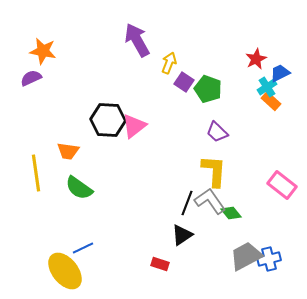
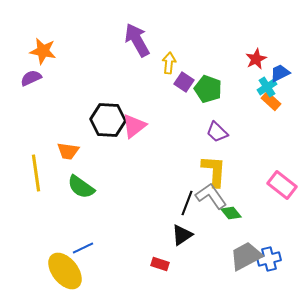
yellow arrow: rotated 15 degrees counterclockwise
green semicircle: moved 2 px right, 1 px up
gray L-shape: moved 1 px right, 5 px up
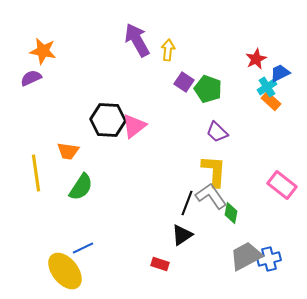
yellow arrow: moved 1 px left, 13 px up
green semicircle: rotated 92 degrees counterclockwise
green diamond: rotated 50 degrees clockwise
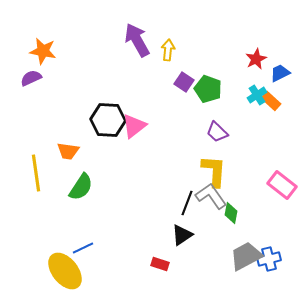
cyan cross: moved 10 px left, 8 px down
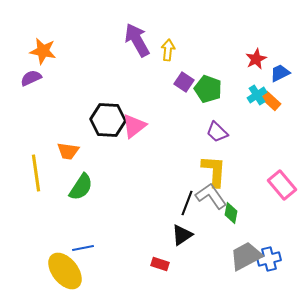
pink rectangle: rotated 12 degrees clockwise
blue line: rotated 15 degrees clockwise
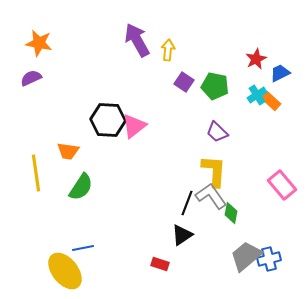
orange star: moved 4 px left, 8 px up
green pentagon: moved 7 px right, 3 px up; rotated 8 degrees counterclockwise
gray trapezoid: rotated 12 degrees counterclockwise
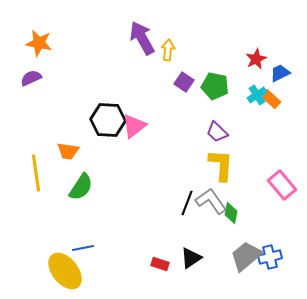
purple arrow: moved 5 px right, 2 px up
orange rectangle: moved 2 px up
yellow L-shape: moved 7 px right, 6 px up
gray L-shape: moved 5 px down
black triangle: moved 9 px right, 23 px down
blue cross: moved 1 px right, 2 px up
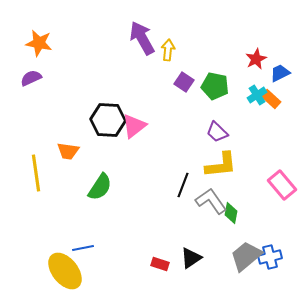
yellow L-shape: rotated 80 degrees clockwise
green semicircle: moved 19 px right
black line: moved 4 px left, 18 px up
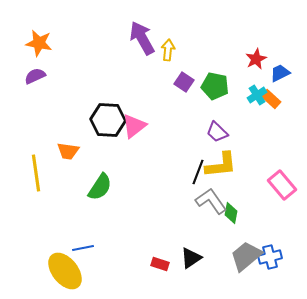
purple semicircle: moved 4 px right, 2 px up
black line: moved 15 px right, 13 px up
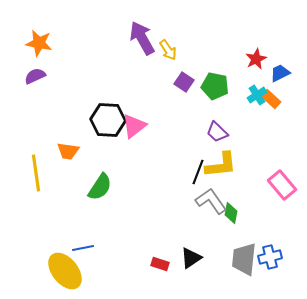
yellow arrow: rotated 140 degrees clockwise
gray trapezoid: moved 2 px left, 3 px down; rotated 44 degrees counterclockwise
